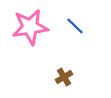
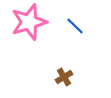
pink star: moved 1 px left, 5 px up; rotated 9 degrees counterclockwise
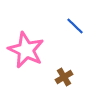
pink star: moved 3 px left, 28 px down; rotated 30 degrees counterclockwise
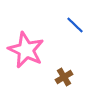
blue line: moved 1 px up
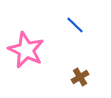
brown cross: moved 16 px right
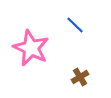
pink star: moved 5 px right, 2 px up
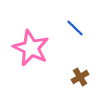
blue line: moved 3 px down
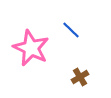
blue line: moved 4 px left, 2 px down
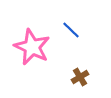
pink star: moved 1 px right, 1 px up
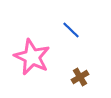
pink star: moved 10 px down
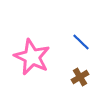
blue line: moved 10 px right, 12 px down
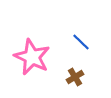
brown cross: moved 5 px left
